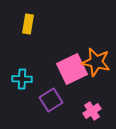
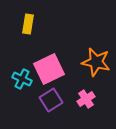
pink square: moved 23 px left
cyan cross: rotated 24 degrees clockwise
pink cross: moved 6 px left, 12 px up
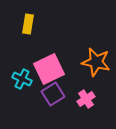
purple square: moved 2 px right, 6 px up
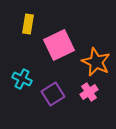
orange star: rotated 12 degrees clockwise
pink square: moved 10 px right, 24 px up
pink cross: moved 3 px right, 7 px up
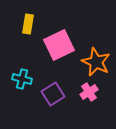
cyan cross: rotated 12 degrees counterclockwise
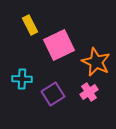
yellow rectangle: moved 2 px right, 1 px down; rotated 36 degrees counterclockwise
cyan cross: rotated 12 degrees counterclockwise
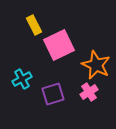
yellow rectangle: moved 4 px right
orange star: moved 3 px down
cyan cross: rotated 30 degrees counterclockwise
purple square: rotated 15 degrees clockwise
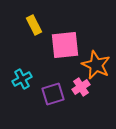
pink square: moved 6 px right; rotated 20 degrees clockwise
pink cross: moved 8 px left, 5 px up
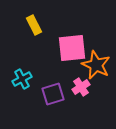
pink square: moved 7 px right, 3 px down
